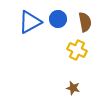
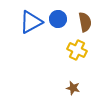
blue triangle: moved 1 px right
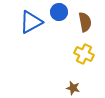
blue circle: moved 1 px right, 7 px up
yellow cross: moved 7 px right, 4 px down
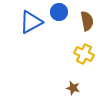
brown semicircle: moved 2 px right, 1 px up
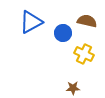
blue circle: moved 4 px right, 21 px down
brown semicircle: rotated 66 degrees counterclockwise
brown star: rotated 16 degrees counterclockwise
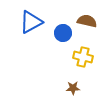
yellow cross: moved 1 px left, 3 px down; rotated 12 degrees counterclockwise
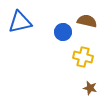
blue triangle: moved 11 px left; rotated 15 degrees clockwise
blue circle: moved 1 px up
brown star: moved 17 px right; rotated 16 degrees clockwise
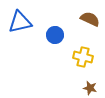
brown semicircle: moved 3 px right, 2 px up; rotated 12 degrees clockwise
blue circle: moved 8 px left, 3 px down
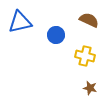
brown semicircle: moved 1 px left, 1 px down
blue circle: moved 1 px right
yellow cross: moved 2 px right, 1 px up
